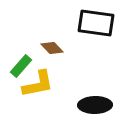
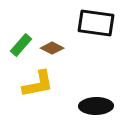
brown diamond: rotated 20 degrees counterclockwise
green rectangle: moved 21 px up
black ellipse: moved 1 px right, 1 px down
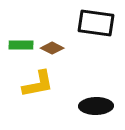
green rectangle: rotated 50 degrees clockwise
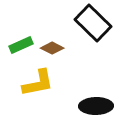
black rectangle: moved 3 px left; rotated 36 degrees clockwise
green rectangle: rotated 25 degrees counterclockwise
yellow L-shape: moved 1 px up
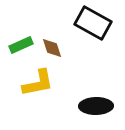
black rectangle: rotated 15 degrees counterclockwise
brown diamond: rotated 45 degrees clockwise
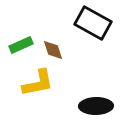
brown diamond: moved 1 px right, 2 px down
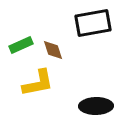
black rectangle: rotated 39 degrees counterclockwise
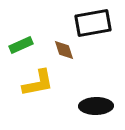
brown diamond: moved 11 px right
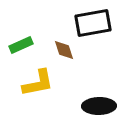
black ellipse: moved 3 px right
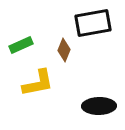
brown diamond: rotated 40 degrees clockwise
